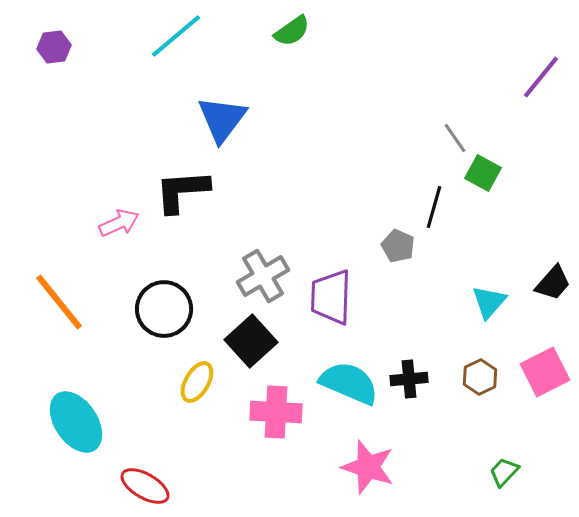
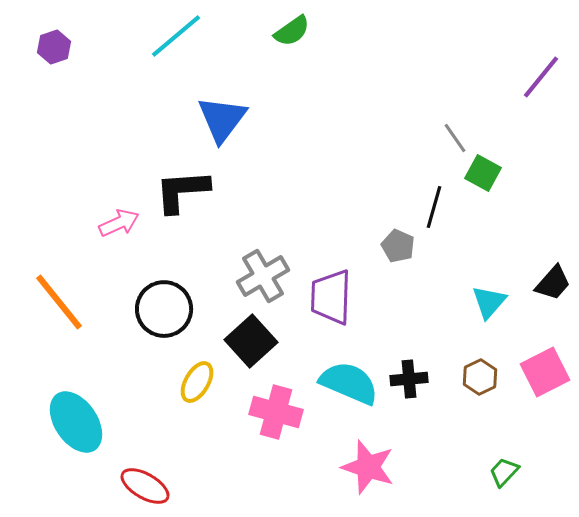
purple hexagon: rotated 12 degrees counterclockwise
pink cross: rotated 12 degrees clockwise
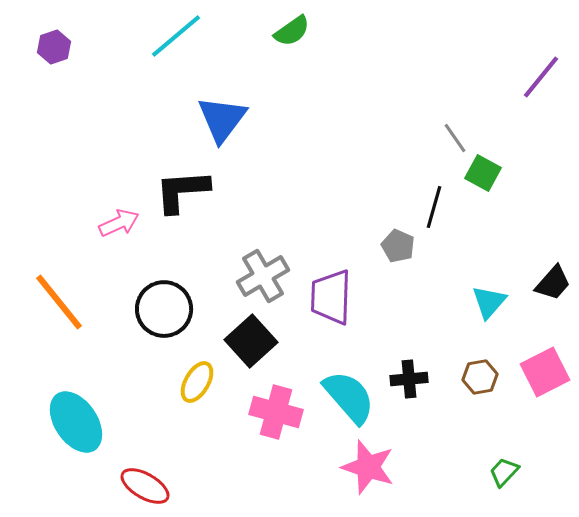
brown hexagon: rotated 16 degrees clockwise
cyan semicircle: moved 14 px down; rotated 26 degrees clockwise
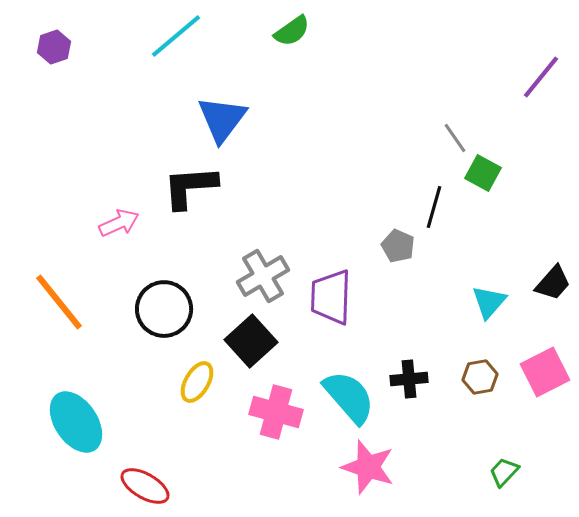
black L-shape: moved 8 px right, 4 px up
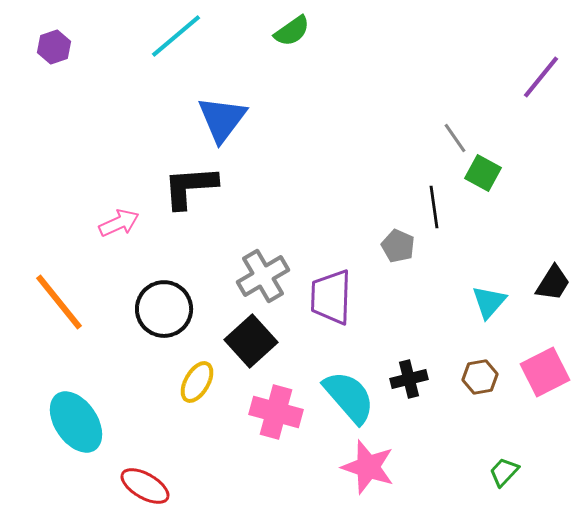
black line: rotated 24 degrees counterclockwise
black trapezoid: rotated 9 degrees counterclockwise
black cross: rotated 9 degrees counterclockwise
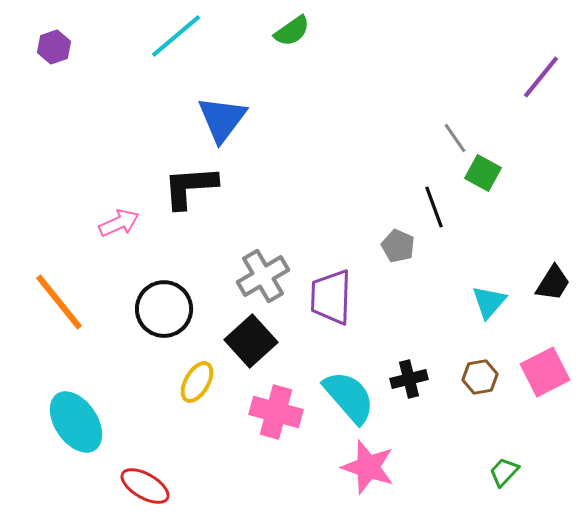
black line: rotated 12 degrees counterclockwise
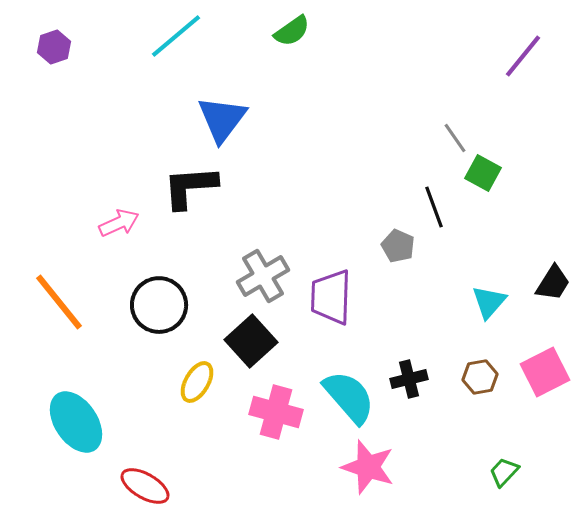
purple line: moved 18 px left, 21 px up
black circle: moved 5 px left, 4 px up
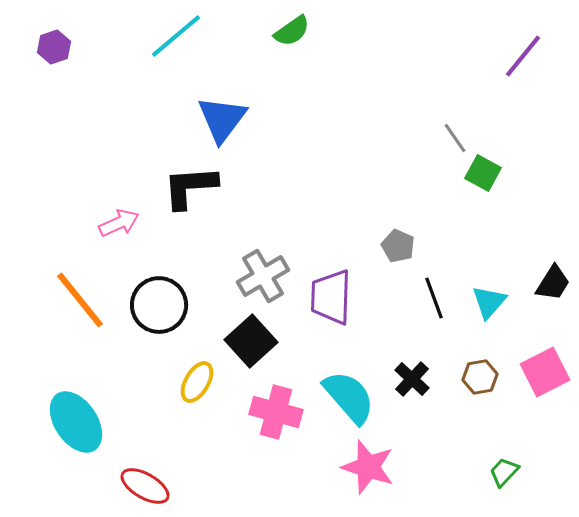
black line: moved 91 px down
orange line: moved 21 px right, 2 px up
black cross: moved 3 px right; rotated 33 degrees counterclockwise
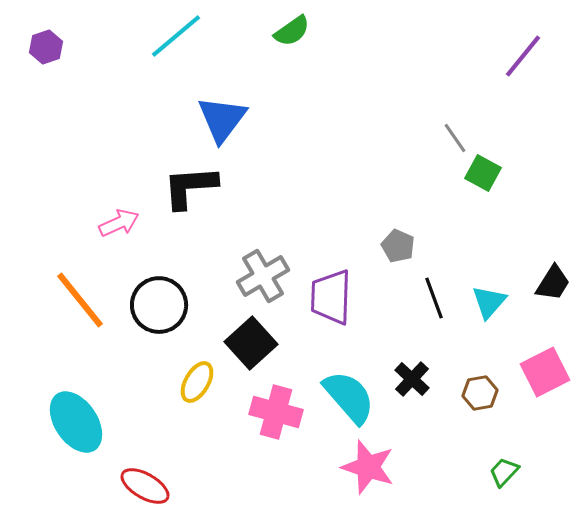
purple hexagon: moved 8 px left
black square: moved 2 px down
brown hexagon: moved 16 px down
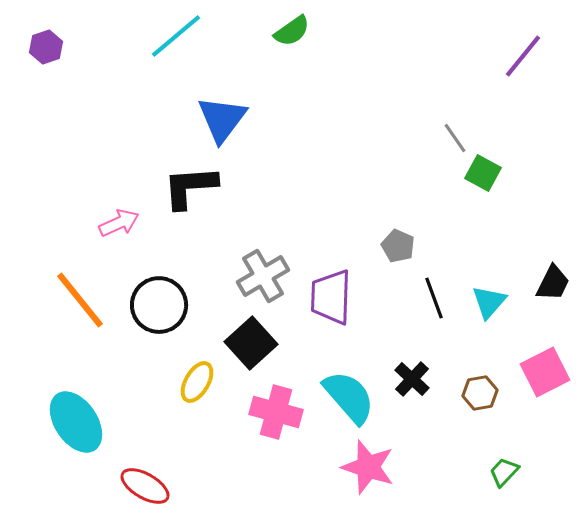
black trapezoid: rotated 6 degrees counterclockwise
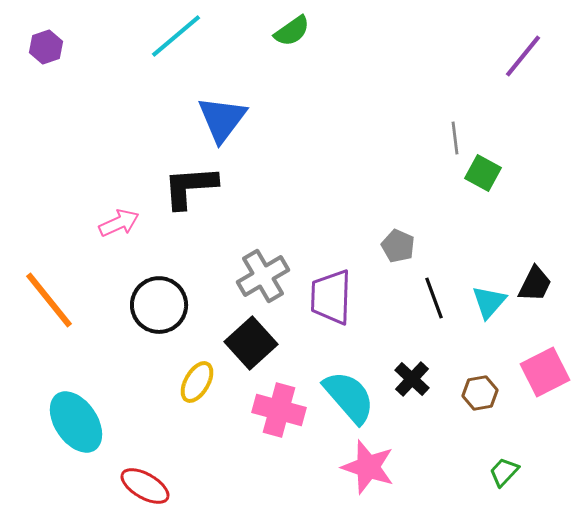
gray line: rotated 28 degrees clockwise
black trapezoid: moved 18 px left, 1 px down
orange line: moved 31 px left
pink cross: moved 3 px right, 2 px up
